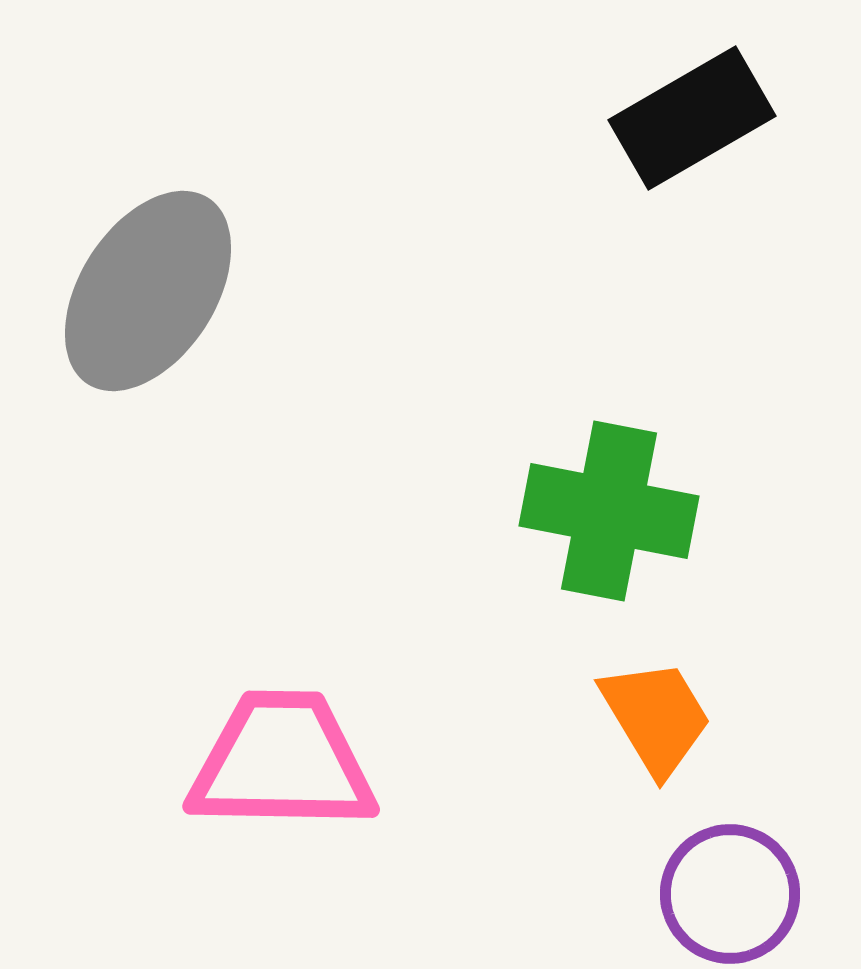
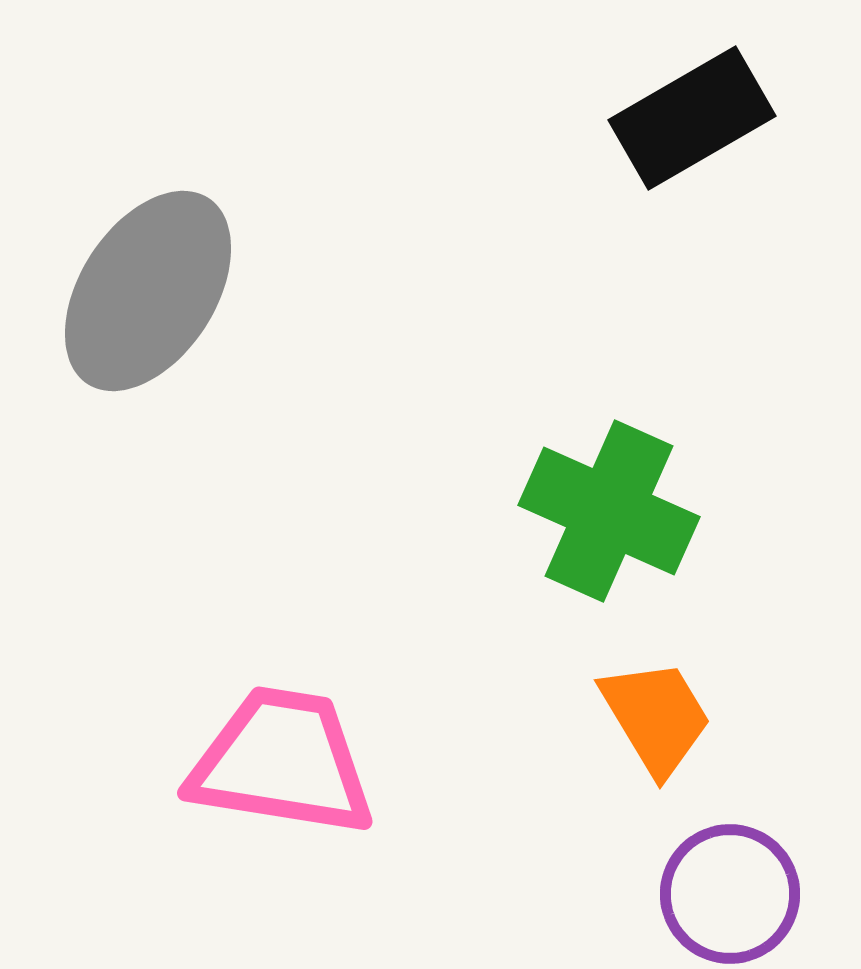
green cross: rotated 13 degrees clockwise
pink trapezoid: rotated 8 degrees clockwise
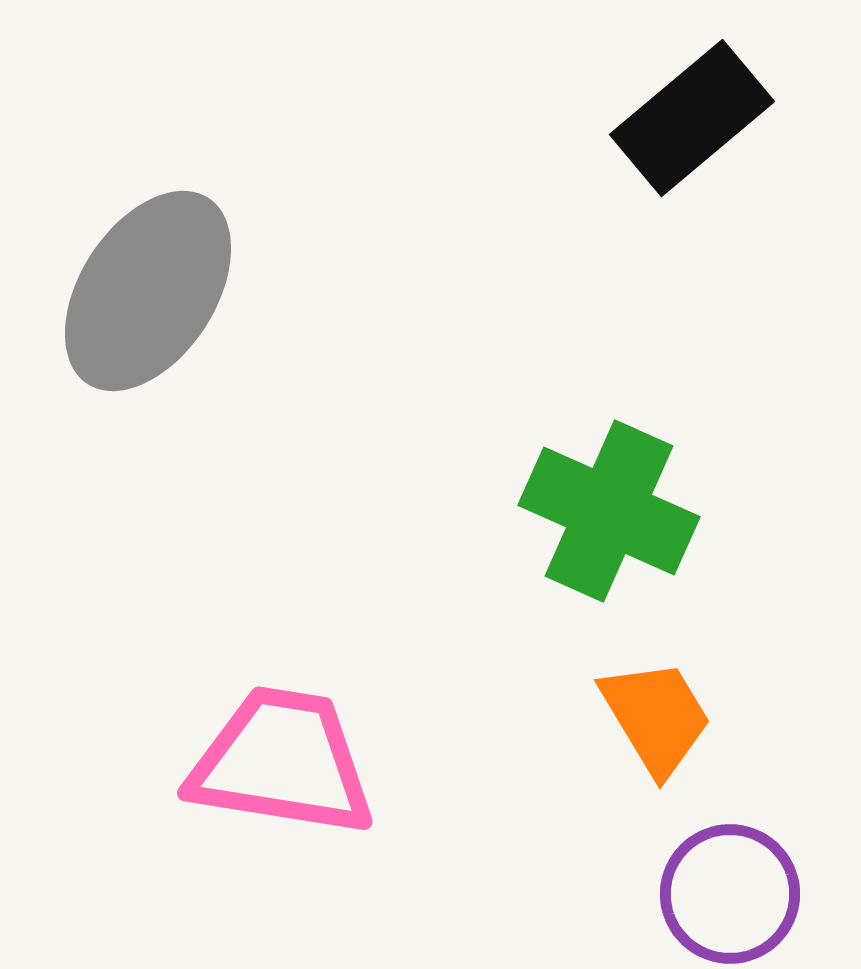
black rectangle: rotated 10 degrees counterclockwise
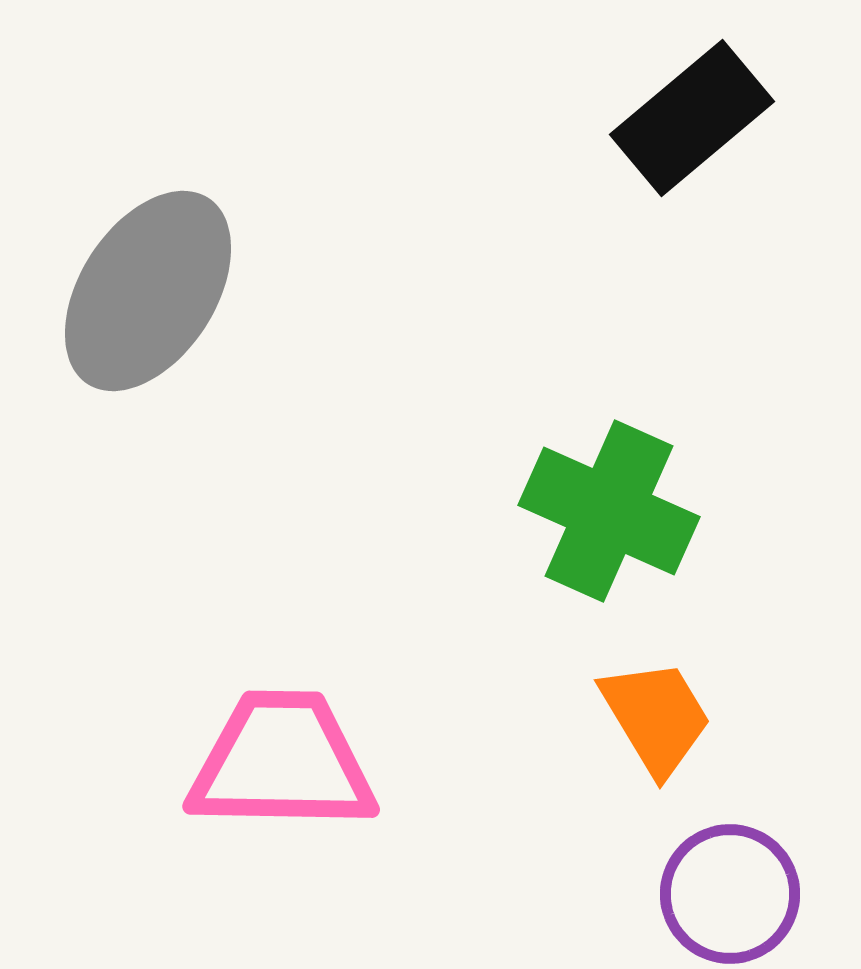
pink trapezoid: rotated 8 degrees counterclockwise
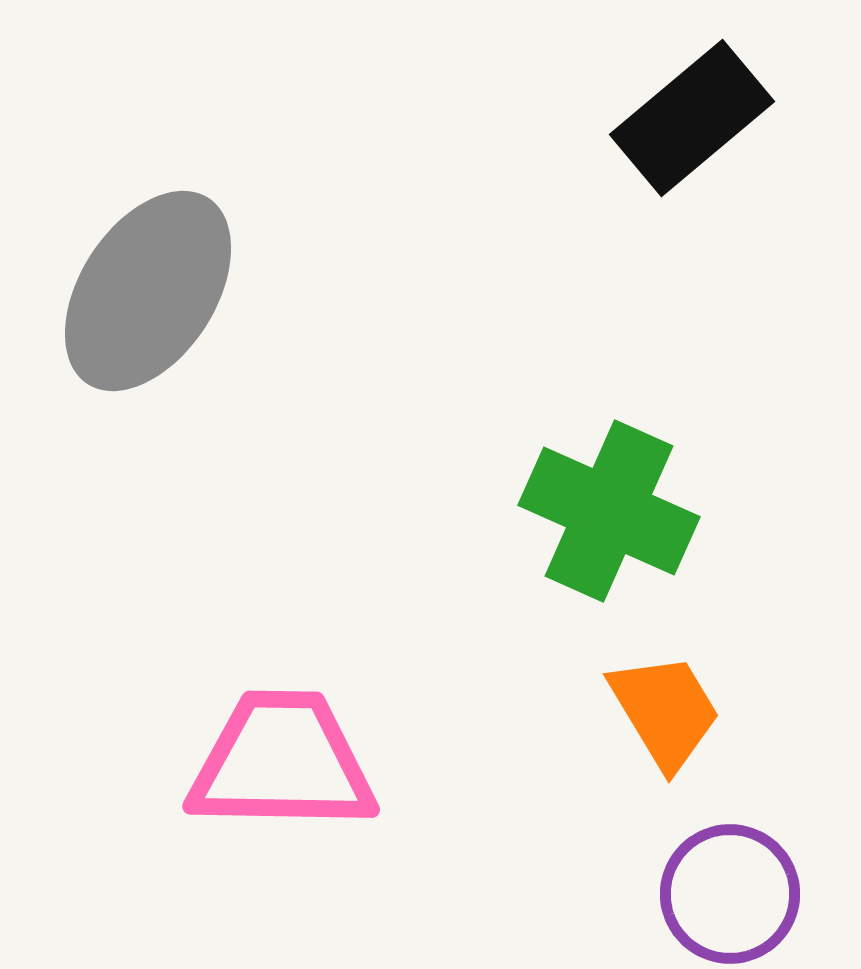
orange trapezoid: moved 9 px right, 6 px up
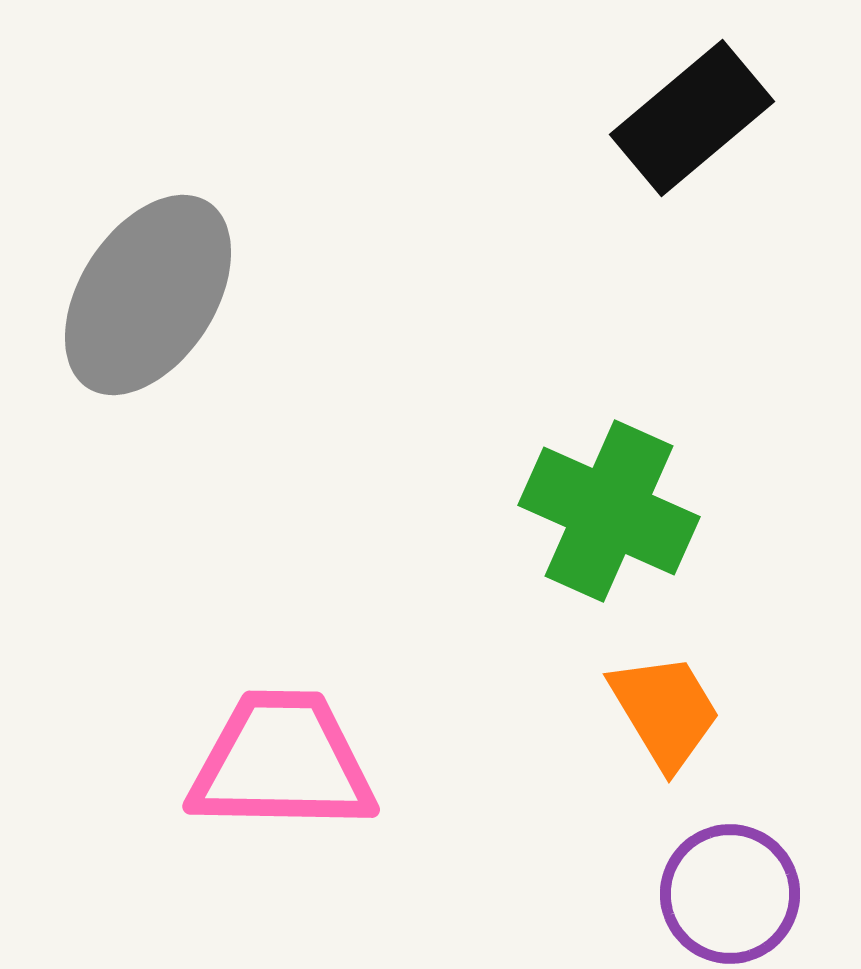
gray ellipse: moved 4 px down
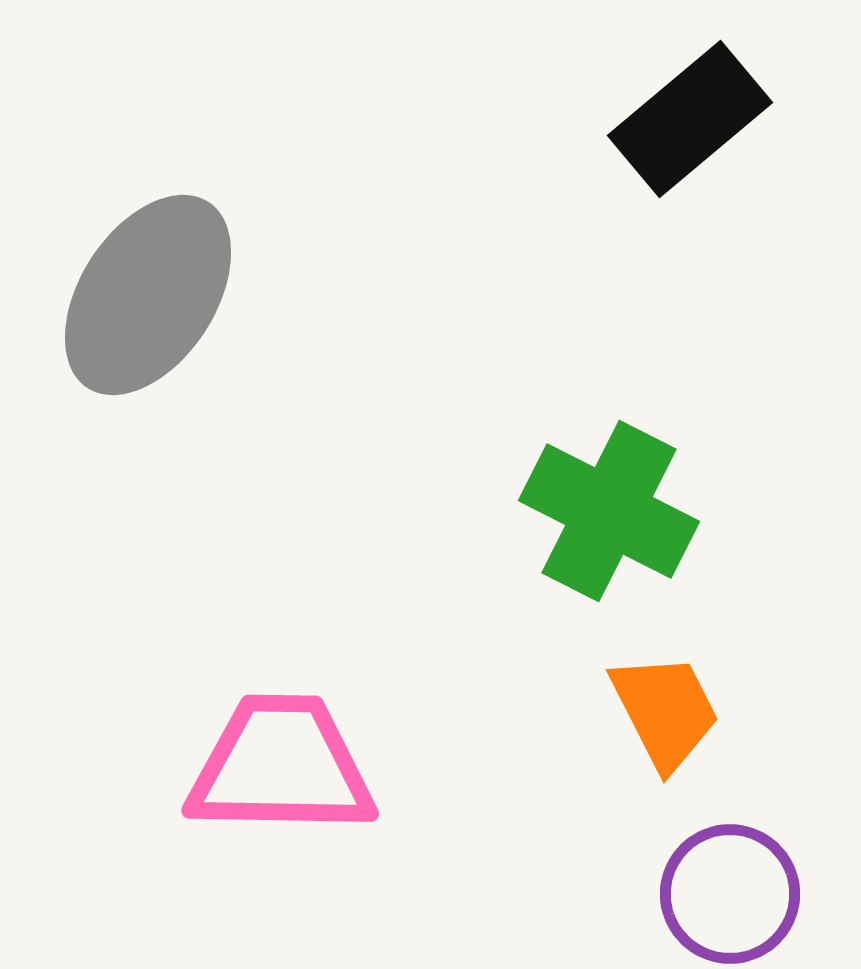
black rectangle: moved 2 px left, 1 px down
green cross: rotated 3 degrees clockwise
orange trapezoid: rotated 4 degrees clockwise
pink trapezoid: moved 1 px left, 4 px down
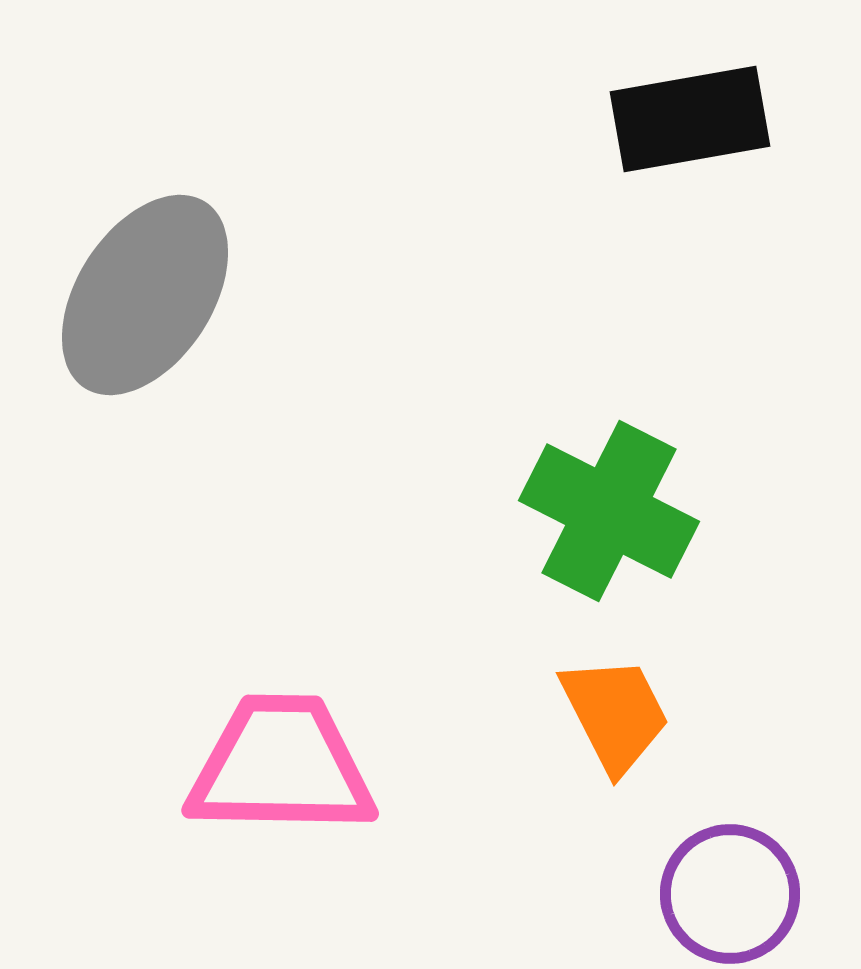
black rectangle: rotated 30 degrees clockwise
gray ellipse: moved 3 px left
orange trapezoid: moved 50 px left, 3 px down
